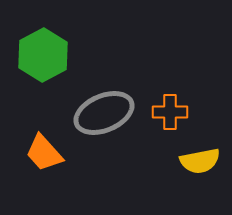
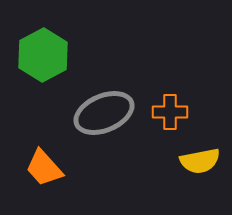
orange trapezoid: moved 15 px down
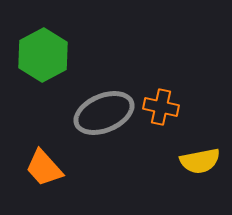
orange cross: moved 9 px left, 5 px up; rotated 12 degrees clockwise
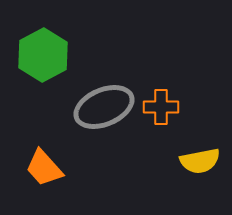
orange cross: rotated 12 degrees counterclockwise
gray ellipse: moved 6 px up
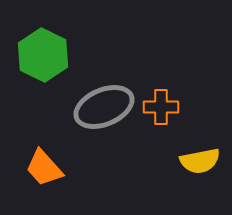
green hexagon: rotated 6 degrees counterclockwise
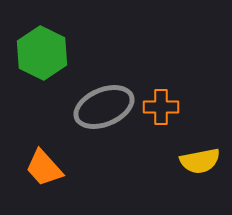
green hexagon: moved 1 px left, 2 px up
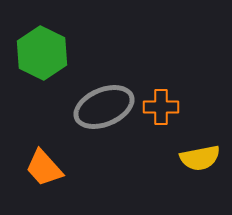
yellow semicircle: moved 3 px up
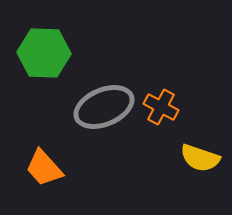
green hexagon: moved 2 px right; rotated 24 degrees counterclockwise
orange cross: rotated 28 degrees clockwise
yellow semicircle: rotated 30 degrees clockwise
